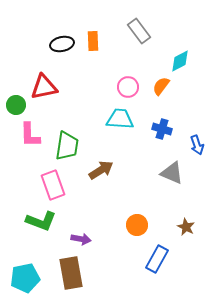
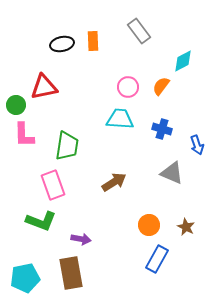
cyan diamond: moved 3 px right
pink L-shape: moved 6 px left
brown arrow: moved 13 px right, 12 px down
orange circle: moved 12 px right
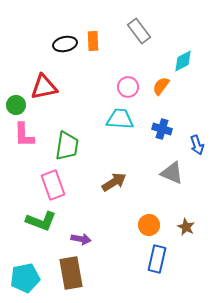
black ellipse: moved 3 px right
blue rectangle: rotated 16 degrees counterclockwise
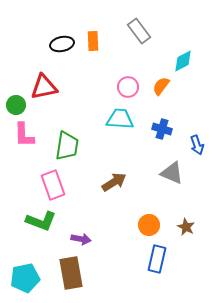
black ellipse: moved 3 px left
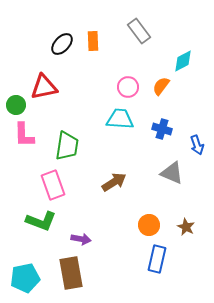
black ellipse: rotated 35 degrees counterclockwise
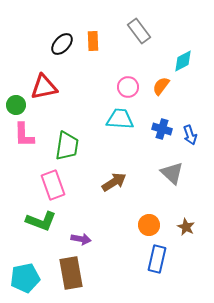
blue arrow: moved 7 px left, 10 px up
gray triangle: rotated 20 degrees clockwise
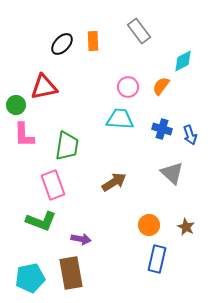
cyan pentagon: moved 5 px right
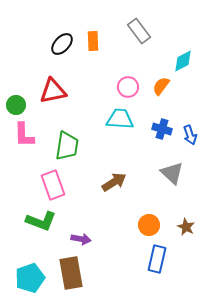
red triangle: moved 9 px right, 4 px down
cyan pentagon: rotated 8 degrees counterclockwise
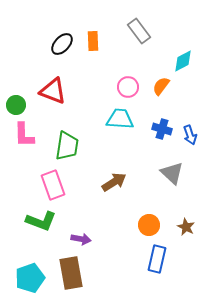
red triangle: rotated 32 degrees clockwise
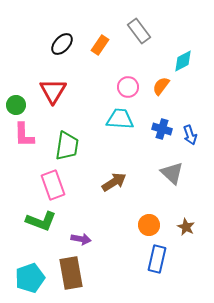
orange rectangle: moved 7 px right, 4 px down; rotated 36 degrees clockwise
red triangle: rotated 40 degrees clockwise
